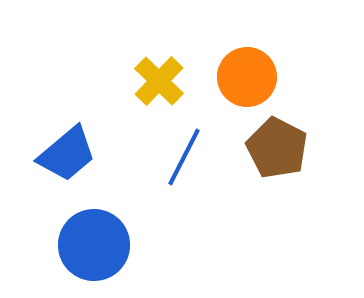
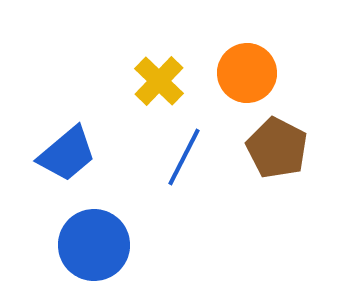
orange circle: moved 4 px up
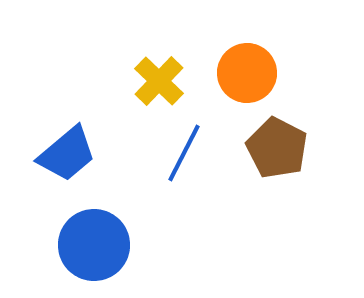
blue line: moved 4 px up
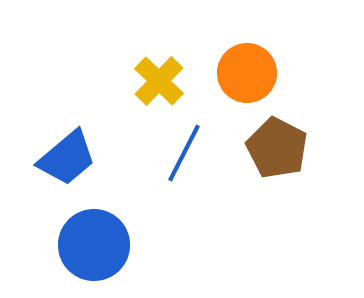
blue trapezoid: moved 4 px down
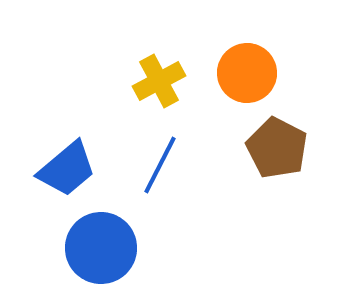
yellow cross: rotated 18 degrees clockwise
blue line: moved 24 px left, 12 px down
blue trapezoid: moved 11 px down
blue circle: moved 7 px right, 3 px down
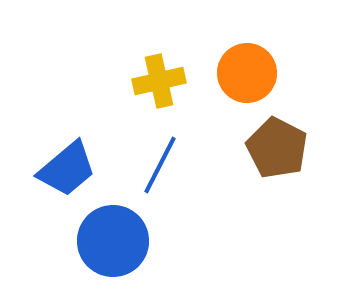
yellow cross: rotated 15 degrees clockwise
blue circle: moved 12 px right, 7 px up
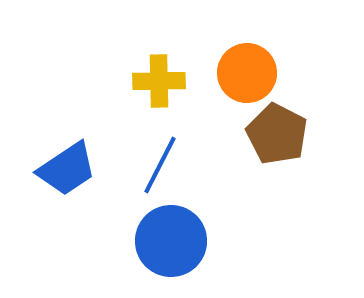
yellow cross: rotated 12 degrees clockwise
brown pentagon: moved 14 px up
blue trapezoid: rotated 6 degrees clockwise
blue circle: moved 58 px right
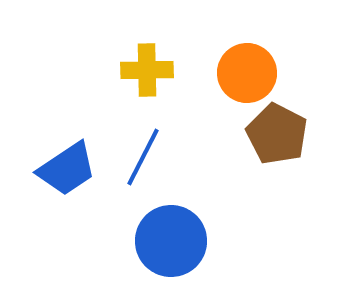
yellow cross: moved 12 px left, 11 px up
blue line: moved 17 px left, 8 px up
